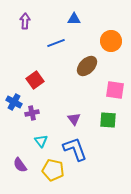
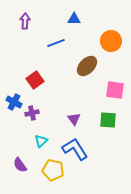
cyan triangle: rotated 24 degrees clockwise
blue L-shape: rotated 12 degrees counterclockwise
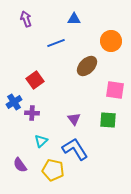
purple arrow: moved 1 px right, 2 px up; rotated 21 degrees counterclockwise
blue cross: rotated 28 degrees clockwise
purple cross: rotated 16 degrees clockwise
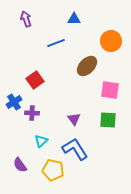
pink square: moved 5 px left
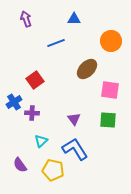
brown ellipse: moved 3 px down
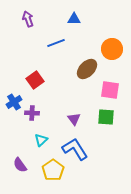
purple arrow: moved 2 px right
orange circle: moved 1 px right, 8 px down
green square: moved 2 px left, 3 px up
cyan triangle: moved 1 px up
yellow pentagon: rotated 25 degrees clockwise
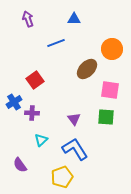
yellow pentagon: moved 9 px right, 7 px down; rotated 15 degrees clockwise
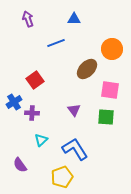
purple triangle: moved 9 px up
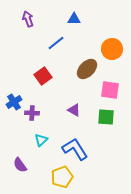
blue line: rotated 18 degrees counterclockwise
red square: moved 8 px right, 4 px up
purple triangle: rotated 24 degrees counterclockwise
